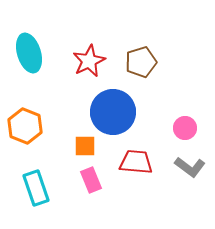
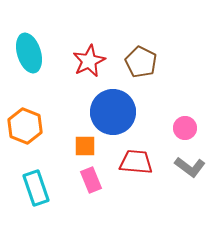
brown pentagon: rotated 28 degrees counterclockwise
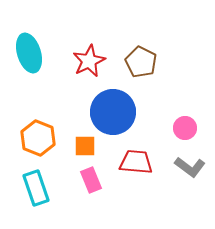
orange hexagon: moved 13 px right, 12 px down
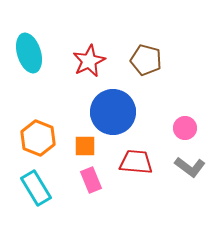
brown pentagon: moved 5 px right, 2 px up; rotated 12 degrees counterclockwise
cyan rectangle: rotated 12 degrees counterclockwise
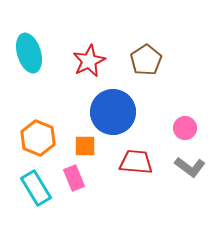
brown pentagon: rotated 24 degrees clockwise
pink rectangle: moved 17 px left, 2 px up
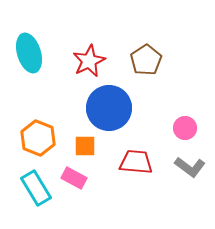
blue circle: moved 4 px left, 4 px up
pink rectangle: rotated 40 degrees counterclockwise
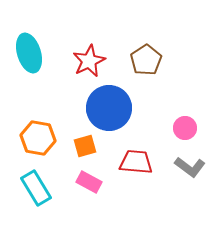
orange hexagon: rotated 12 degrees counterclockwise
orange square: rotated 15 degrees counterclockwise
pink rectangle: moved 15 px right, 4 px down
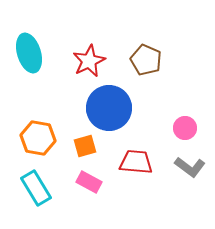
brown pentagon: rotated 16 degrees counterclockwise
